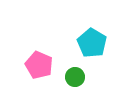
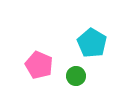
green circle: moved 1 px right, 1 px up
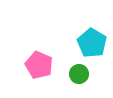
green circle: moved 3 px right, 2 px up
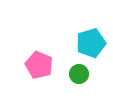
cyan pentagon: moved 1 px left; rotated 24 degrees clockwise
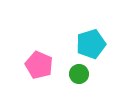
cyan pentagon: moved 1 px down
